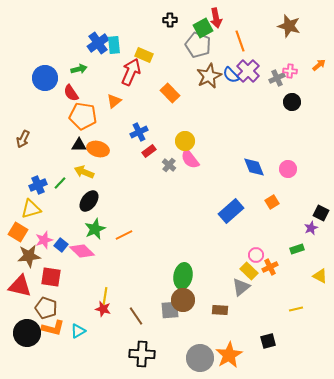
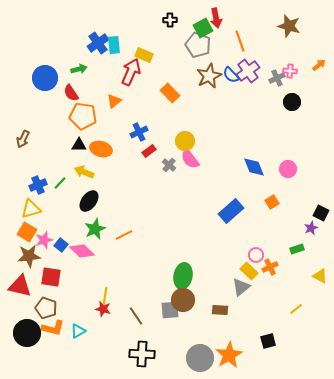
purple cross at (248, 71): rotated 10 degrees clockwise
orange ellipse at (98, 149): moved 3 px right
orange square at (18, 232): moved 9 px right
yellow line at (296, 309): rotated 24 degrees counterclockwise
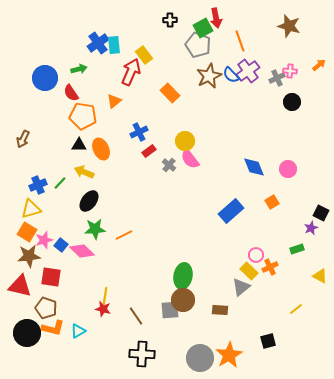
yellow rectangle at (144, 55): rotated 30 degrees clockwise
orange ellipse at (101, 149): rotated 50 degrees clockwise
green star at (95, 229): rotated 20 degrees clockwise
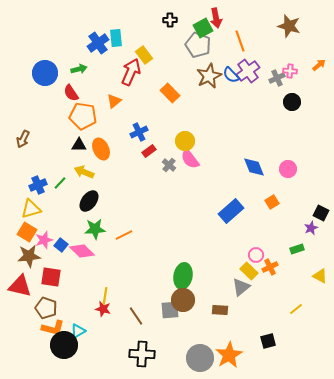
cyan rectangle at (114, 45): moved 2 px right, 7 px up
blue circle at (45, 78): moved 5 px up
black circle at (27, 333): moved 37 px right, 12 px down
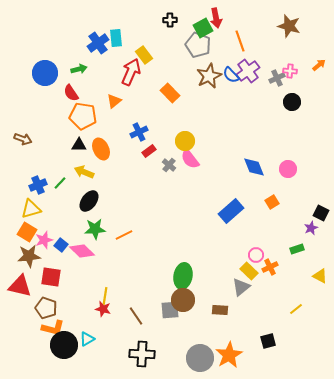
brown arrow at (23, 139): rotated 96 degrees counterclockwise
cyan triangle at (78, 331): moved 9 px right, 8 px down
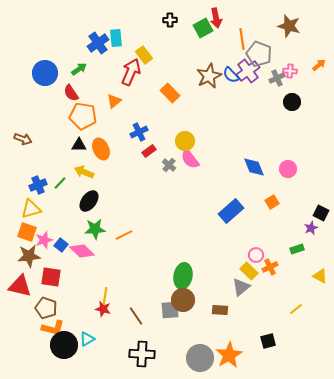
orange line at (240, 41): moved 2 px right, 2 px up; rotated 10 degrees clockwise
gray pentagon at (198, 45): moved 61 px right, 9 px down
green arrow at (79, 69): rotated 21 degrees counterclockwise
orange square at (27, 232): rotated 12 degrees counterclockwise
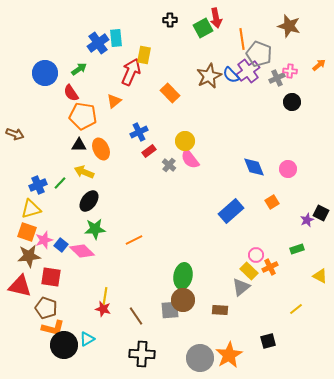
yellow rectangle at (144, 55): rotated 48 degrees clockwise
brown arrow at (23, 139): moved 8 px left, 5 px up
purple star at (311, 228): moved 4 px left, 8 px up
orange line at (124, 235): moved 10 px right, 5 px down
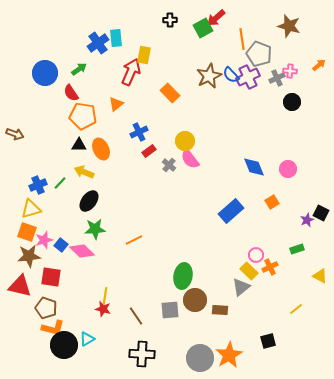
red arrow at (216, 18): rotated 60 degrees clockwise
purple cross at (248, 71): moved 6 px down; rotated 10 degrees clockwise
orange triangle at (114, 101): moved 2 px right, 3 px down
brown circle at (183, 300): moved 12 px right
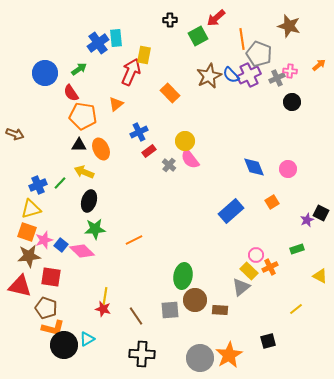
green square at (203, 28): moved 5 px left, 8 px down
purple cross at (248, 77): moved 1 px right, 2 px up
black ellipse at (89, 201): rotated 20 degrees counterclockwise
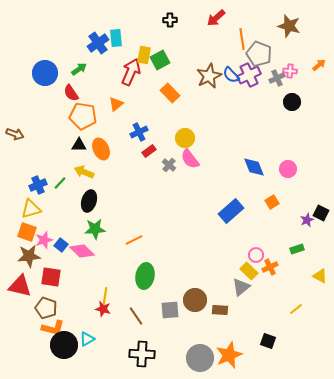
green square at (198, 36): moved 38 px left, 24 px down
yellow circle at (185, 141): moved 3 px up
green ellipse at (183, 276): moved 38 px left
black square at (268, 341): rotated 35 degrees clockwise
orange star at (229, 355): rotated 8 degrees clockwise
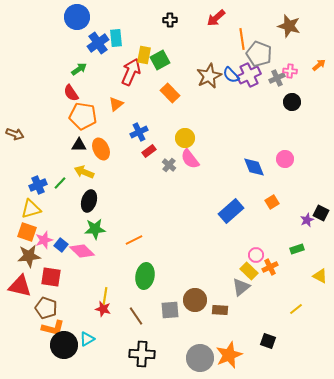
blue circle at (45, 73): moved 32 px right, 56 px up
pink circle at (288, 169): moved 3 px left, 10 px up
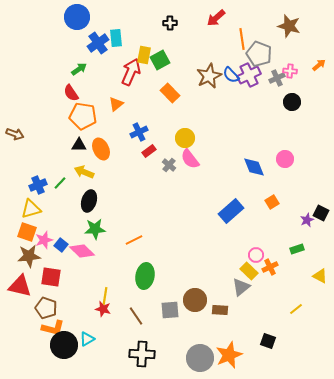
black cross at (170, 20): moved 3 px down
